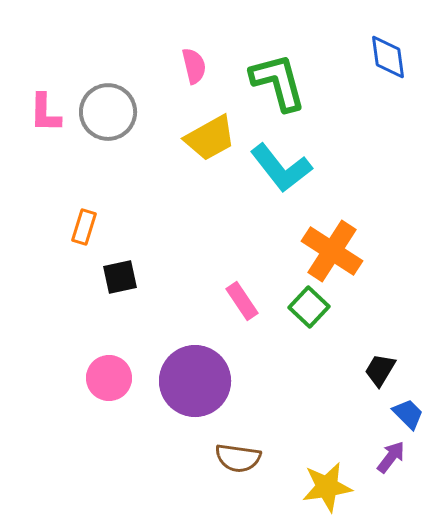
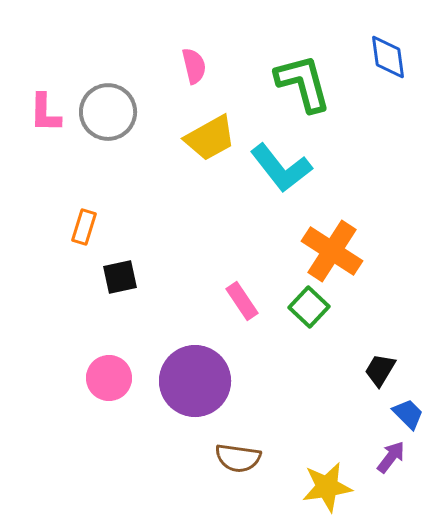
green L-shape: moved 25 px right, 1 px down
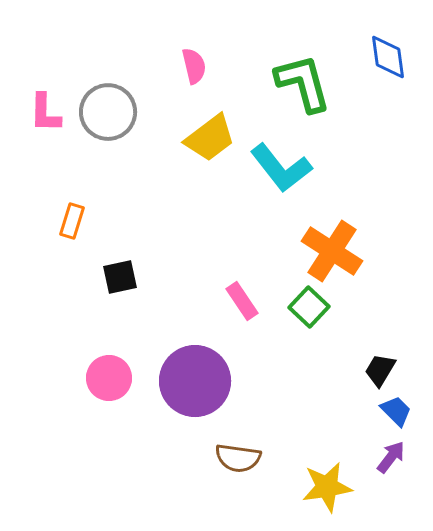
yellow trapezoid: rotated 8 degrees counterclockwise
orange rectangle: moved 12 px left, 6 px up
blue trapezoid: moved 12 px left, 3 px up
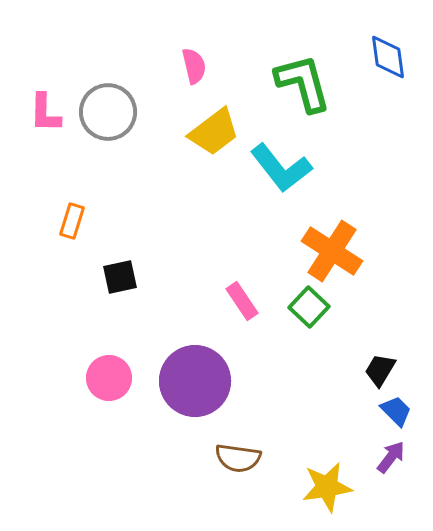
yellow trapezoid: moved 4 px right, 6 px up
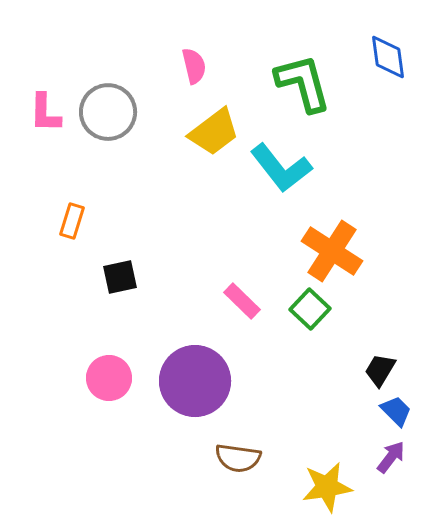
pink rectangle: rotated 12 degrees counterclockwise
green square: moved 1 px right, 2 px down
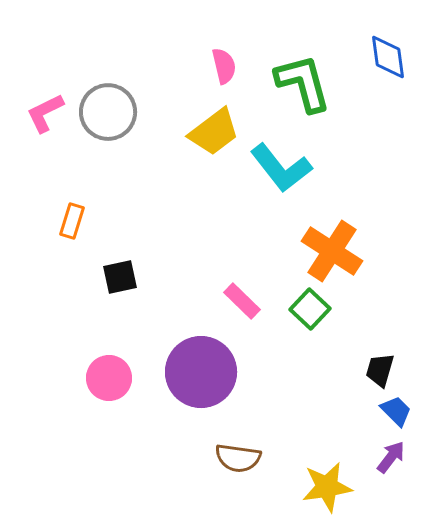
pink semicircle: moved 30 px right
pink L-shape: rotated 63 degrees clockwise
black trapezoid: rotated 15 degrees counterclockwise
purple circle: moved 6 px right, 9 px up
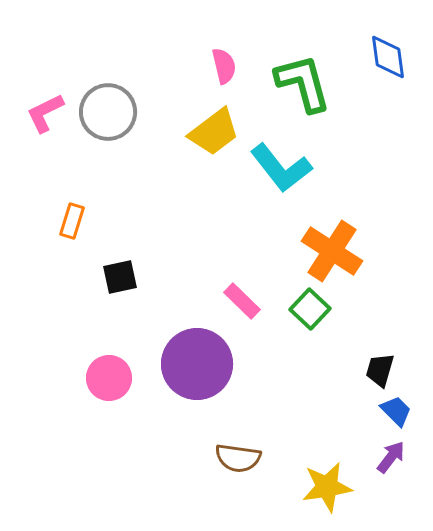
purple circle: moved 4 px left, 8 px up
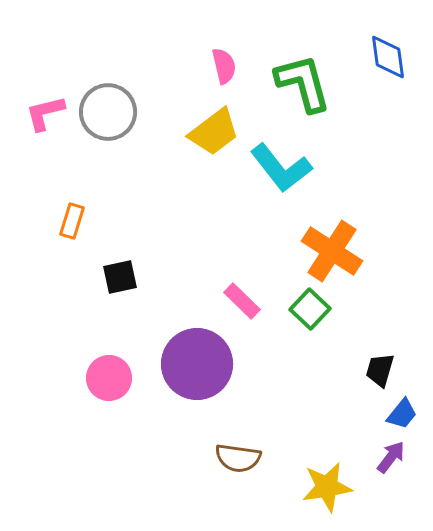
pink L-shape: rotated 12 degrees clockwise
blue trapezoid: moved 6 px right, 3 px down; rotated 84 degrees clockwise
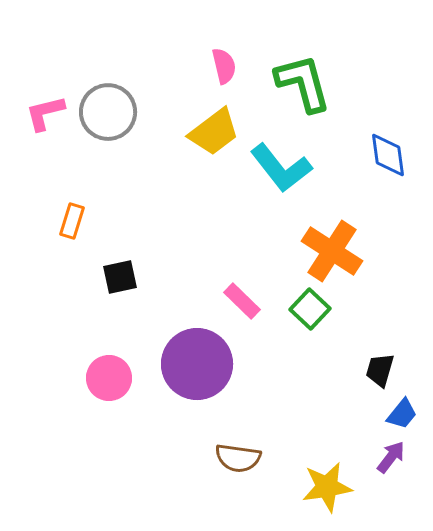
blue diamond: moved 98 px down
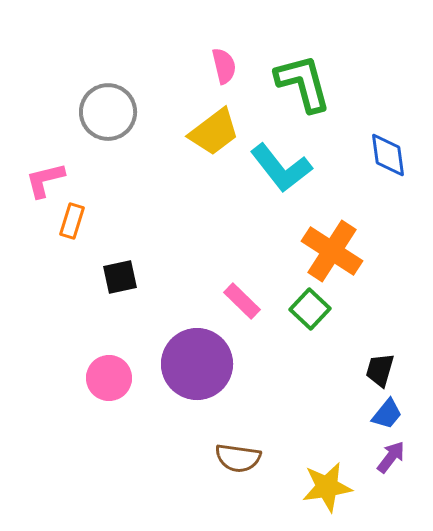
pink L-shape: moved 67 px down
blue trapezoid: moved 15 px left
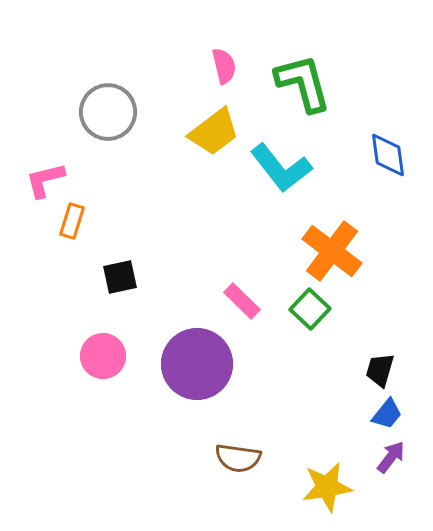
orange cross: rotated 4 degrees clockwise
pink circle: moved 6 px left, 22 px up
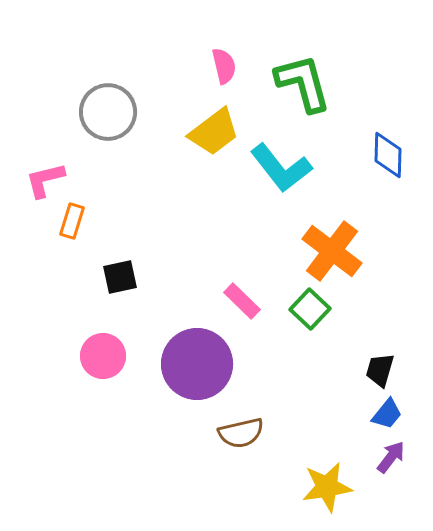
blue diamond: rotated 9 degrees clockwise
brown semicircle: moved 3 px right, 25 px up; rotated 21 degrees counterclockwise
